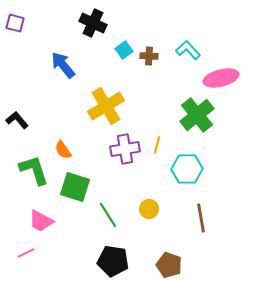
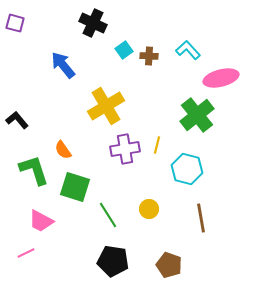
cyan hexagon: rotated 16 degrees clockwise
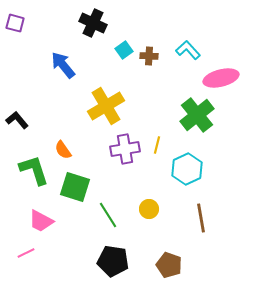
cyan hexagon: rotated 20 degrees clockwise
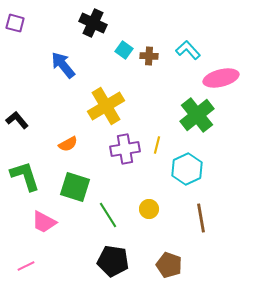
cyan square: rotated 18 degrees counterclockwise
orange semicircle: moved 5 px right, 6 px up; rotated 84 degrees counterclockwise
green L-shape: moved 9 px left, 6 px down
pink trapezoid: moved 3 px right, 1 px down
pink line: moved 13 px down
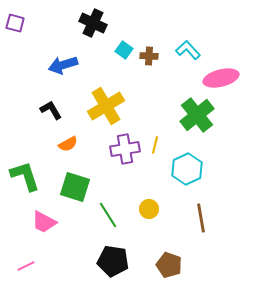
blue arrow: rotated 68 degrees counterclockwise
black L-shape: moved 34 px right, 10 px up; rotated 10 degrees clockwise
yellow line: moved 2 px left
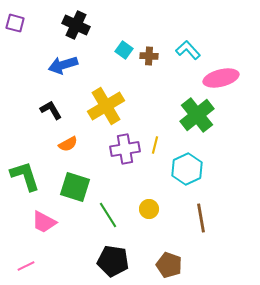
black cross: moved 17 px left, 2 px down
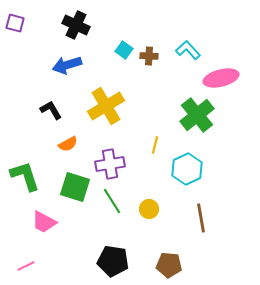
blue arrow: moved 4 px right
purple cross: moved 15 px left, 15 px down
green line: moved 4 px right, 14 px up
brown pentagon: rotated 15 degrees counterclockwise
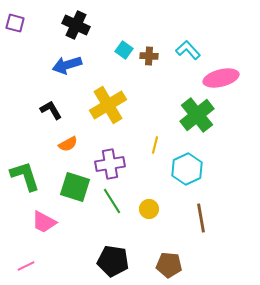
yellow cross: moved 2 px right, 1 px up
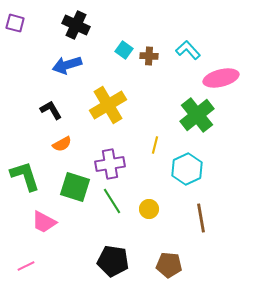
orange semicircle: moved 6 px left
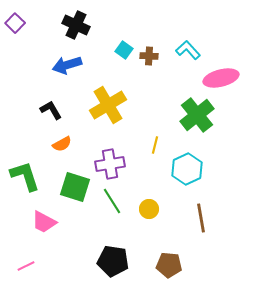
purple square: rotated 30 degrees clockwise
